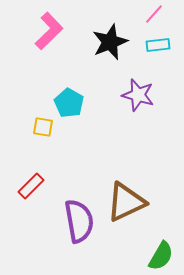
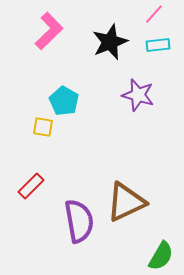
cyan pentagon: moved 5 px left, 2 px up
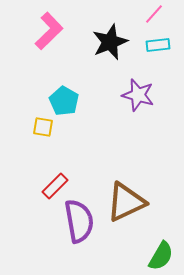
red rectangle: moved 24 px right
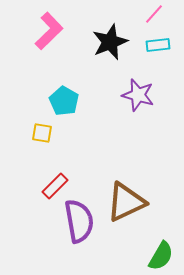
yellow square: moved 1 px left, 6 px down
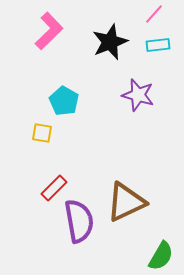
red rectangle: moved 1 px left, 2 px down
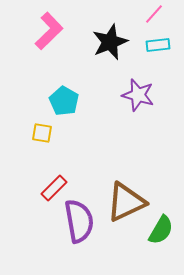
green semicircle: moved 26 px up
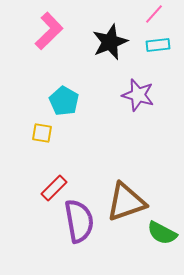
brown triangle: rotated 6 degrees clockwise
green semicircle: moved 1 px right, 3 px down; rotated 88 degrees clockwise
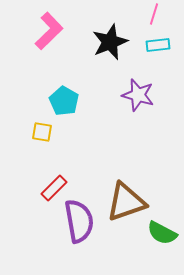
pink line: rotated 25 degrees counterclockwise
yellow square: moved 1 px up
